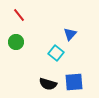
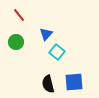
blue triangle: moved 24 px left
cyan square: moved 1 px right, 1 px up
black semicircle: rotated 60 degrees clockwise
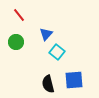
blue square: moved 2 px up
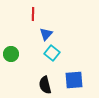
red line: moved 14 px right, 1 px up; rotated 40 degrees clockwise
green circle: moved 5 px left, 12 px down
cyan square: moved 5 px left, 1 px down
black semicircle: moved 3 px left, 1 px down
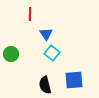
red line: moved 3 px left
blue triangle: rotated 16 degrees counterclockwise
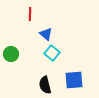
blue triangle: rotated 16 degrees counterclockwise
